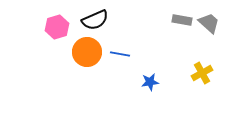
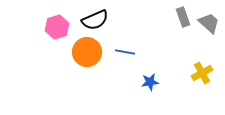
gray rectangle: moved 1 px right, 3 px up; rotated 60 degrees clockwise
blue line: moved 5 px right, 2 px up
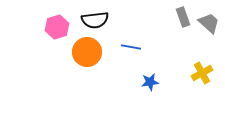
black semicircle: rotated 16 degrees clockwise
blue line: moved 6 px right, 5 px up
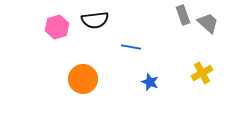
gray rectangle: moved 2 px up
gray trapezoid: moved 1 px left
orange circle: moved 4 px left, 27 px down
blue star: rotated 30 degrees clockwise
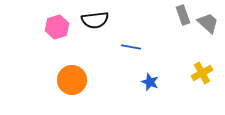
orange circle: moved 11 px left, 1 px down
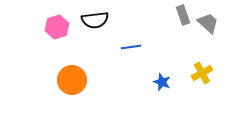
blue line: rotated 18 degrees counterclockwise
blue star: moved 12 px right
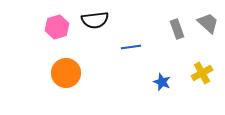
gray rectangle: moved 6 px left, 14 px down
orange circle: moved 6 px left, 7 px up
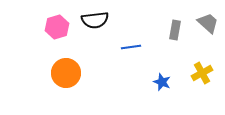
gray rectangle: moved 2 px left, 1 px down; rotated 30 degrees clockwise
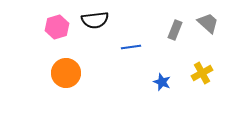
gray rectangle: rotated 12 degrees clockwise
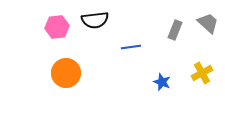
pink hexagon: rotated 10 degrees clockwise
